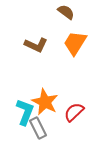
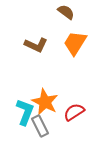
red semicircle: rotated 10 degrees clockwise
gray rectangle: moved 2 px right, 2 px up
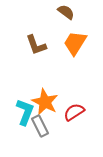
brown L-shape: rotated 45 degrees clockwise
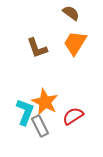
brown semicircle: moved 5 px right, 1 px down
brown L-shape: moved 1 px right, 3 px down
red semicircle: moved 1 px left, 4 px down
